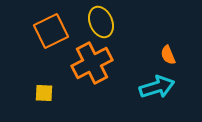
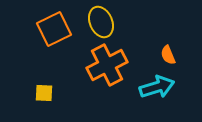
orange square: moved 3 px right, 2 px up
orange cross: moved 15 px right, 2 px down
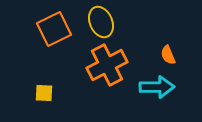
cyan arrow: rotated 16 degrees clockwise
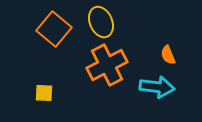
orange square: rotated 24 degrees counterclockwise
cyan arrow: rotated 8 degrees clockwise
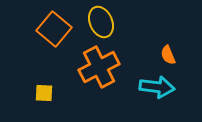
orange cross: moved 8 px left, 2 px down
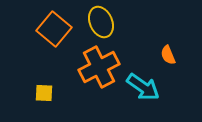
cyan arrow: moved 14 px left; rotated 28 degrees clockwise
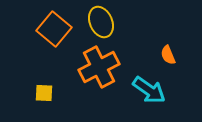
cyan arrow: moved 6 px right, 3 px down
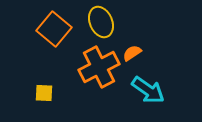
orange semicircle: moved 36 px left, 2 px up; rotated 78 degrees clockwise
cyan arrow: moved 1 px left
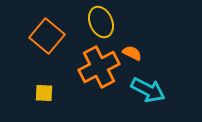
orange square: moved 7 px left, 7 px down
orange semicircle: rotated 60 degrees clockwise
cyan arrow: rotated 8 degrees counterclockwise
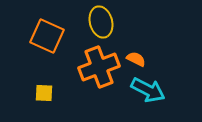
yellow ellipse: rotated 8 degrees clockwise
orange square: rotated 16 degrees counterclockwise
orange semicircle: moved 4 px right, 6 px down
orange cross: rotated 6 degrees clockwise
